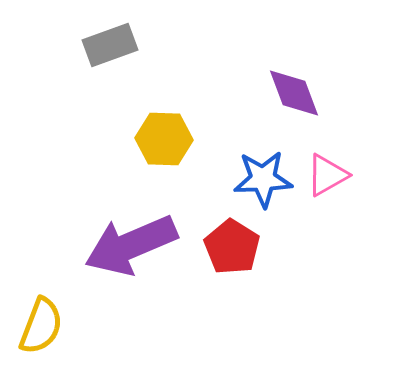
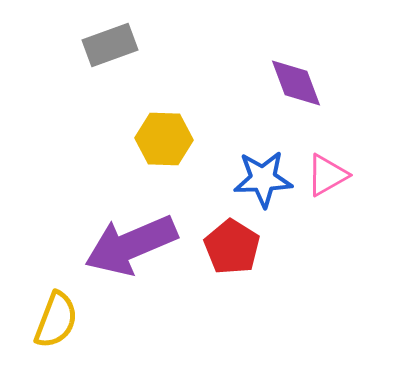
purple diamond: moved 2 px right, 10 px up
yellow semicircle: moved 15 px right, 6 px up
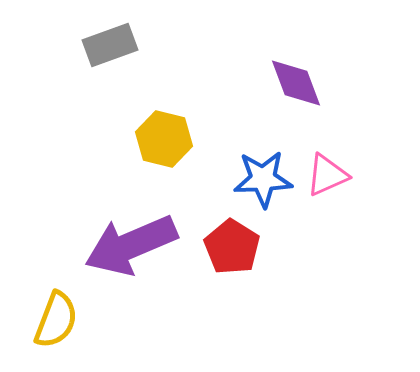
yellow hexagon: rotated 12 degrees clockwise
pink triangle: rotated 6 degrees clockwise
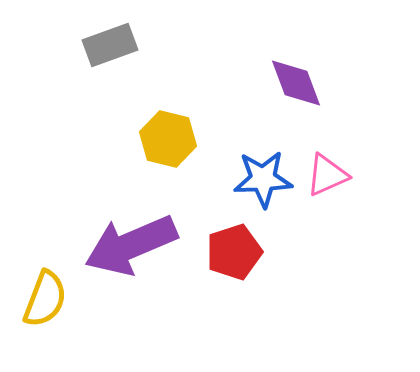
yellow hexagon: moved 4 px right
red pentagon: moved 2 px right, 5 px down; rotated 22 degrees clockwise
yellow semicircle: moved 11 px left, 21 px up
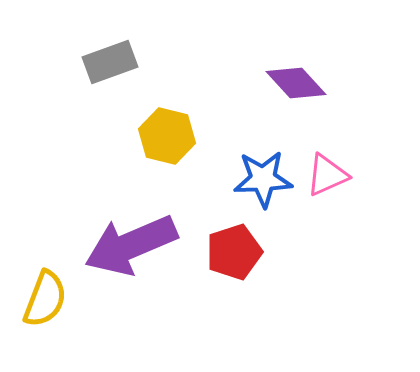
gray rectangle: moved 17 px down
purple diamond: rotated 22 degrees counterclockwise
yellow hexagon: moved 1 px left, 3 px up
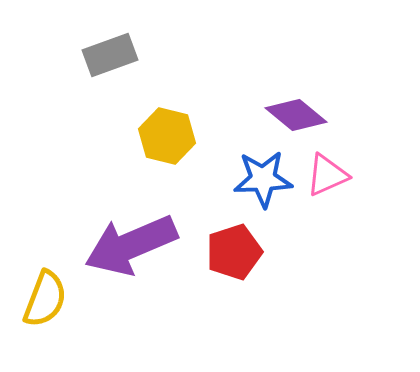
gray rectangle: moved 7 px up
purple diamond: moved 32 px down; rotated 8 degrees counterclockwise
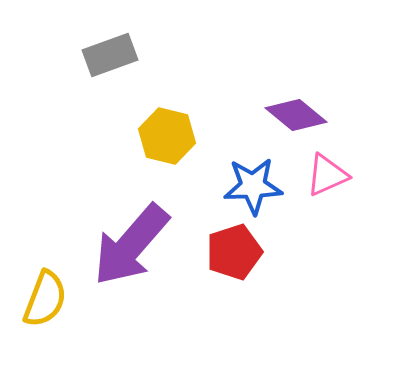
blue star: moved 10 px left, 7 px down
purple arrow: rotated 26 degrees counterclockwise
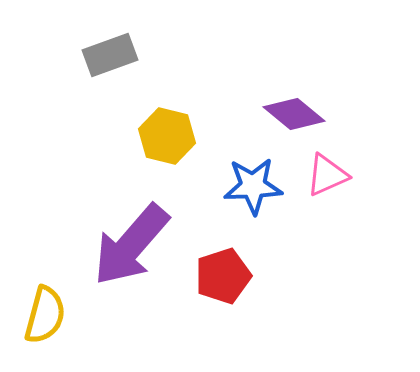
purple diamond: moved 2 px left, 1 px up
red pentagon: moved 11 px left, 24 px down
yellow semicircle: moved 16 px down; rotated 6 degrees counterclockwise
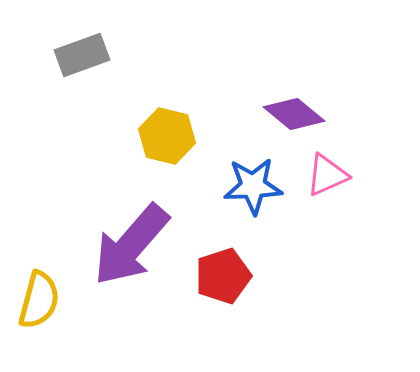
gray rectangle: moved 28 px left
yellow semicircle: moved 6 px left, 15 px up
